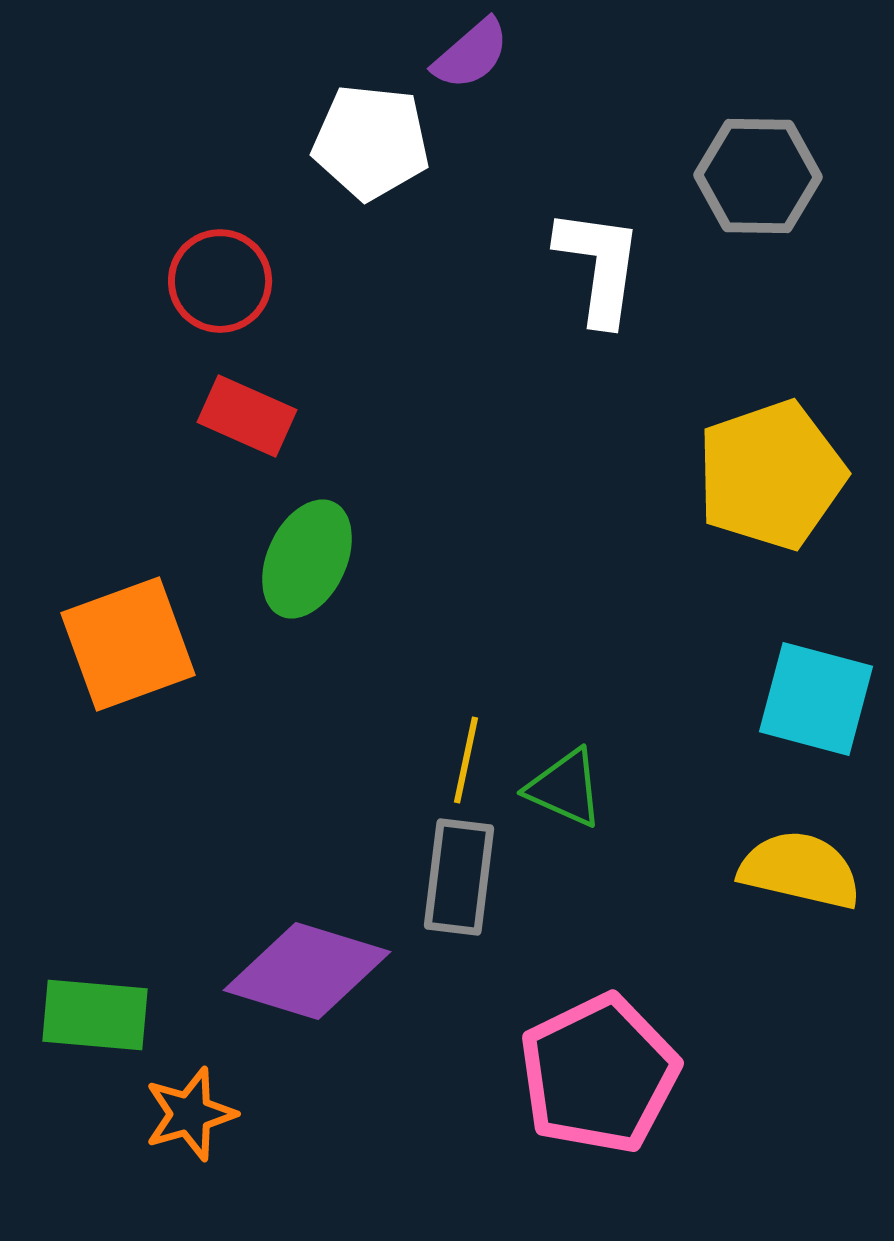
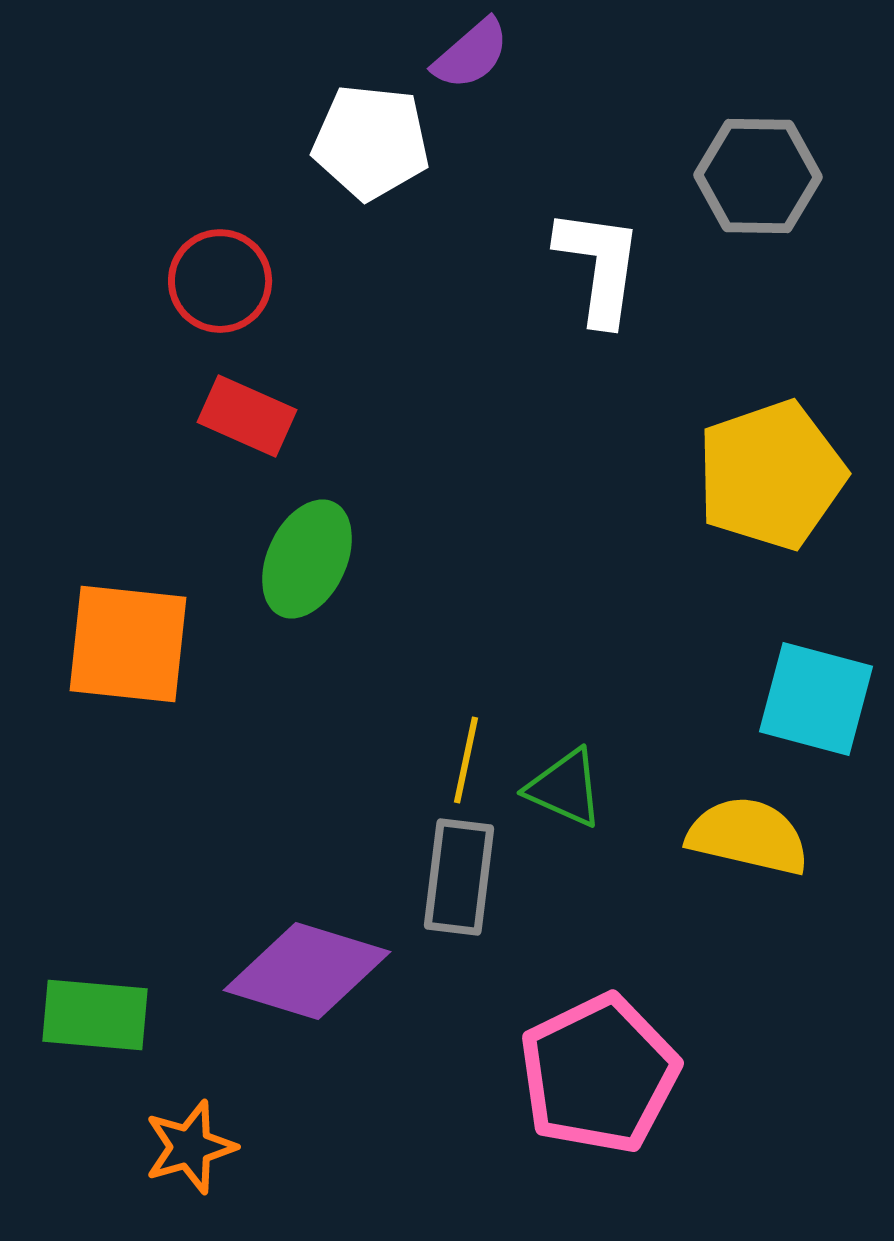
orange square: rotated 26 degrees clockwise
yellow semicircle: moved 52 px left, 34 px up
orange star: moved 33 px down
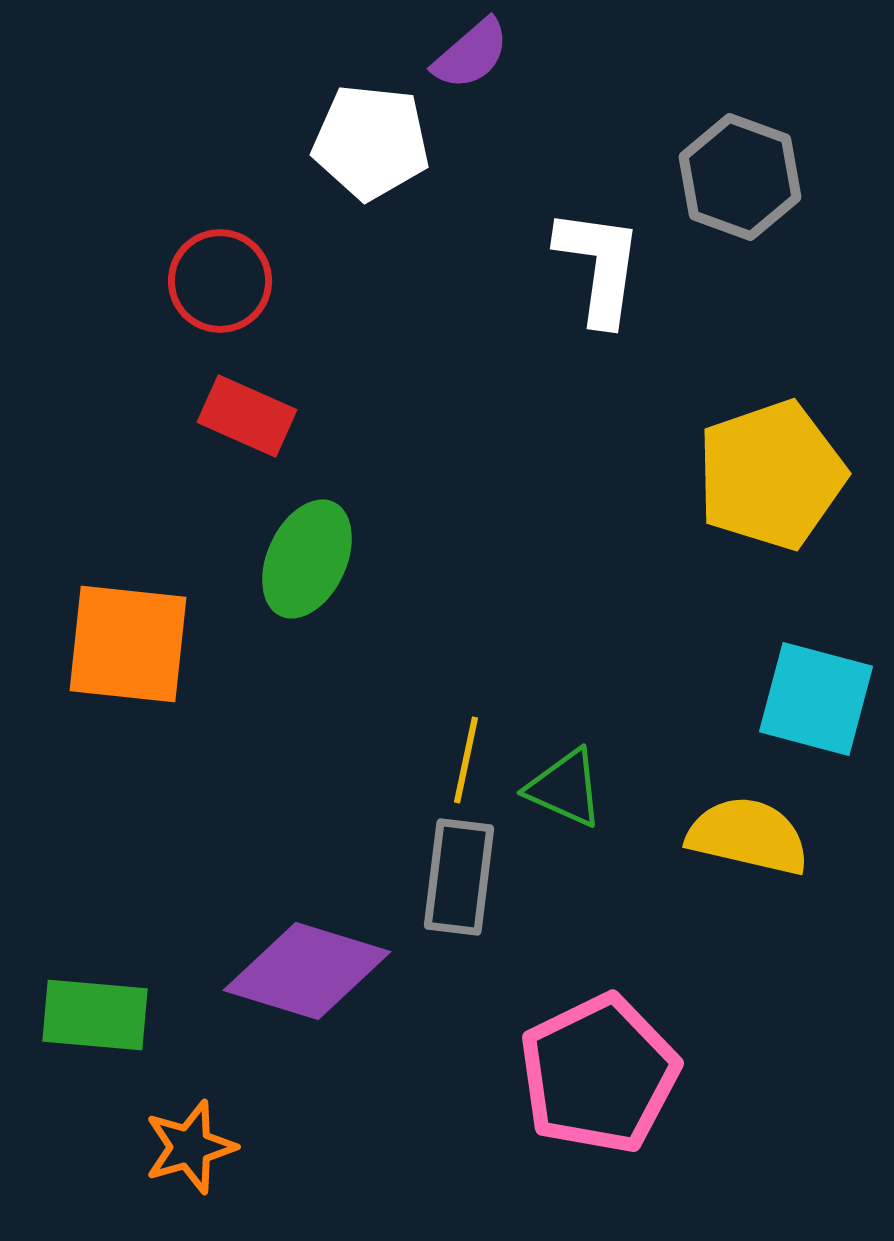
gray hexagon: moved 18 px left, 1 px down; rotated 19 degrees clockwise
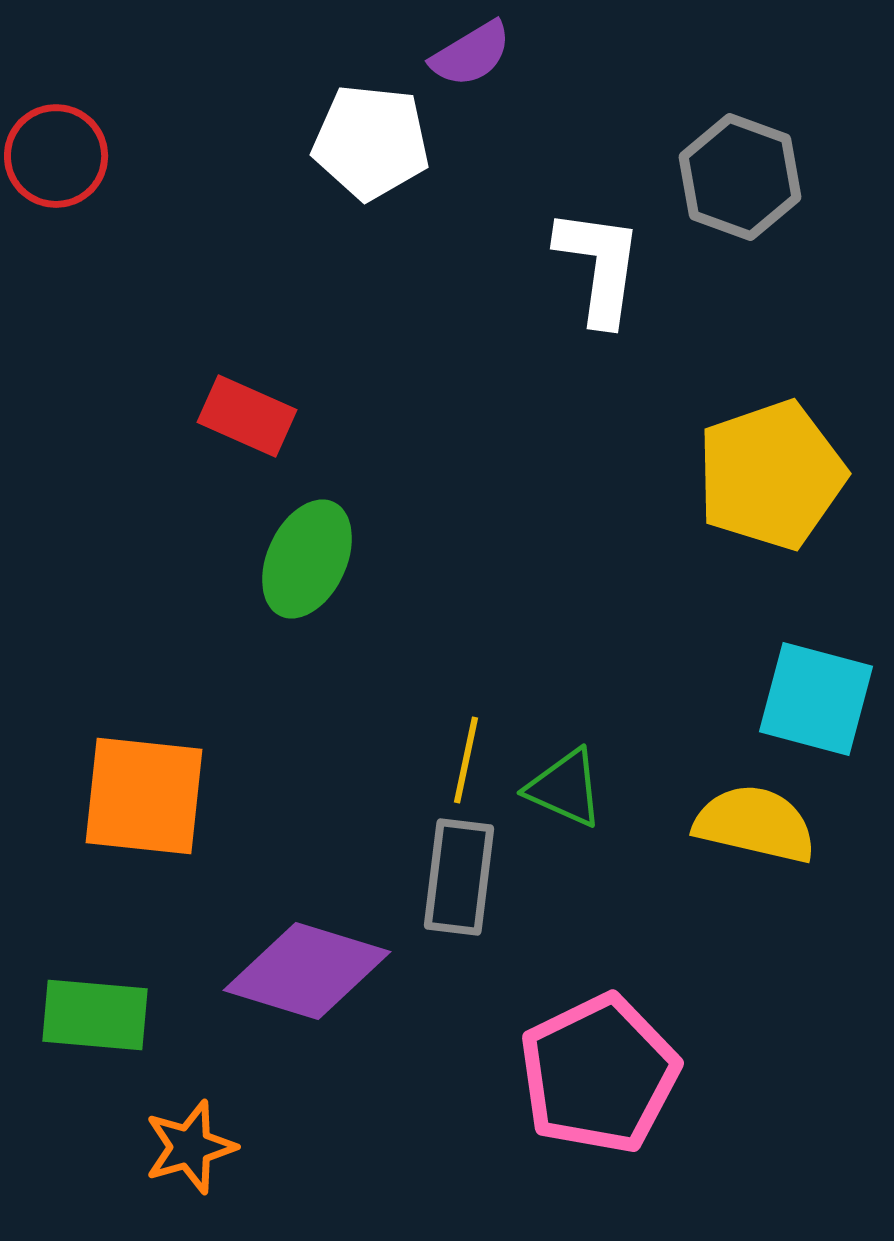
purple semicircle: rotated 10 degrees clockwise
red circle: moved 164 px left, 125 px up
orange square: moved 16 px right, 152 px down
yellow semicircle: moved 7 px right, 12 px up
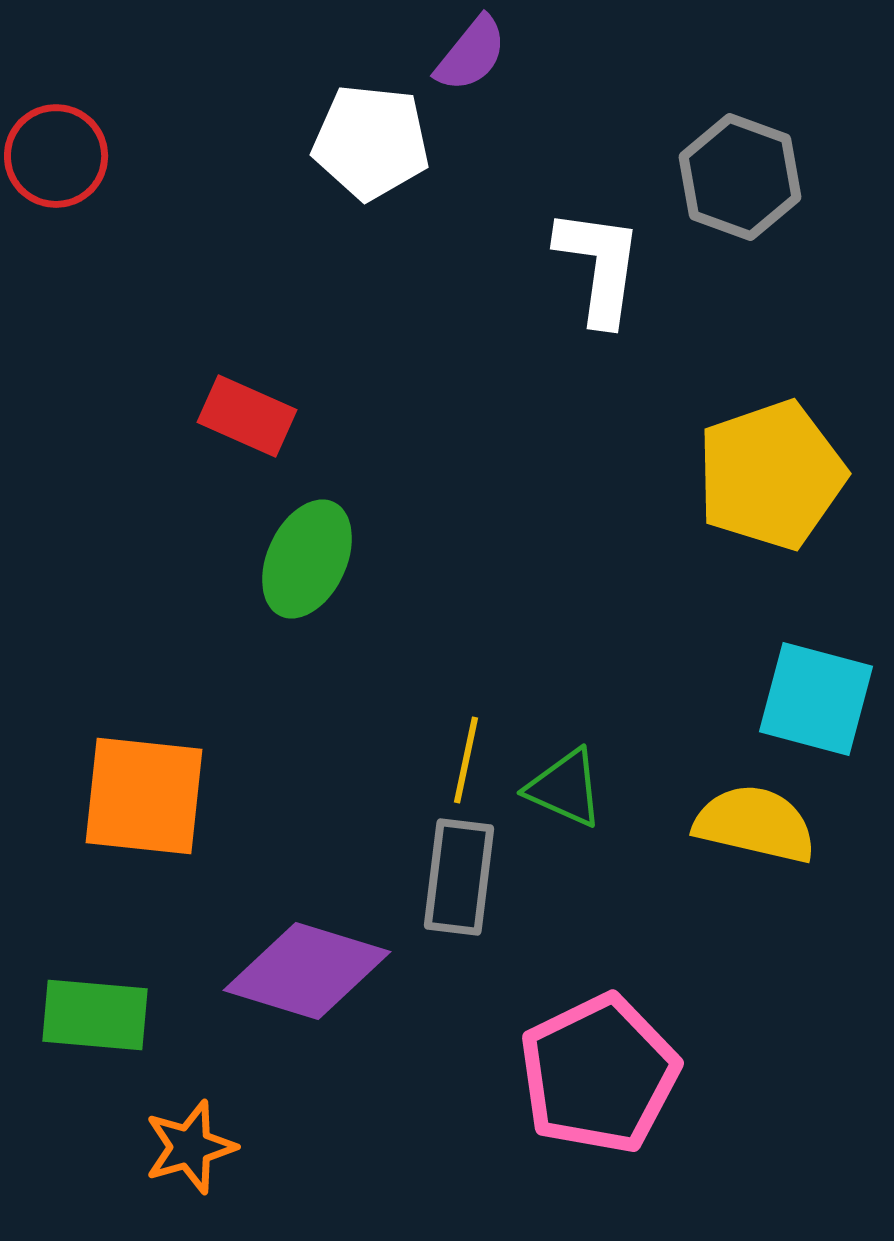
purple semicircle: rotated 20 degrees counterclockwise
